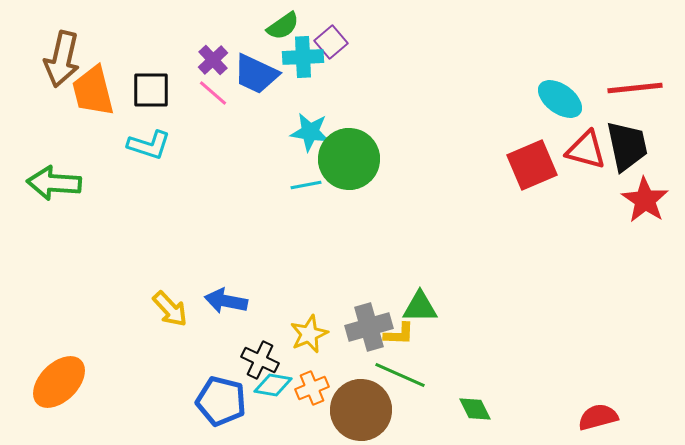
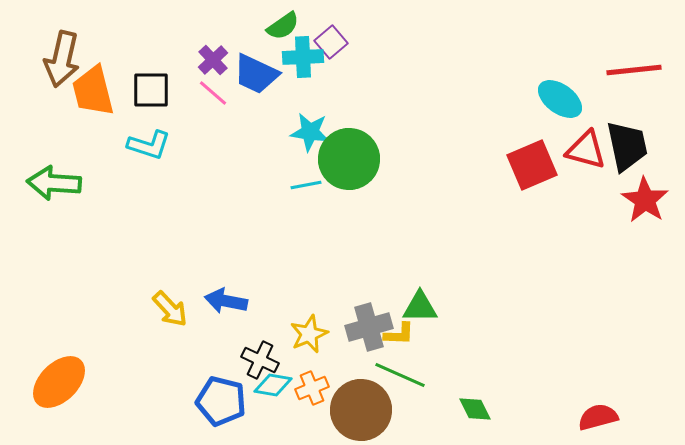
red line: moved 1 px left, 18 px up
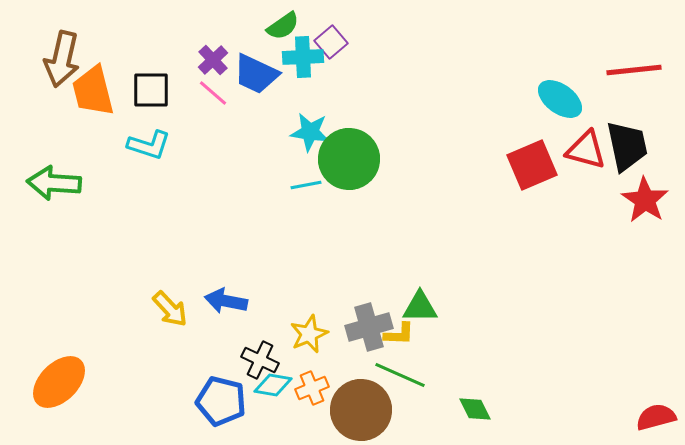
red semicircle: moved 58 px right
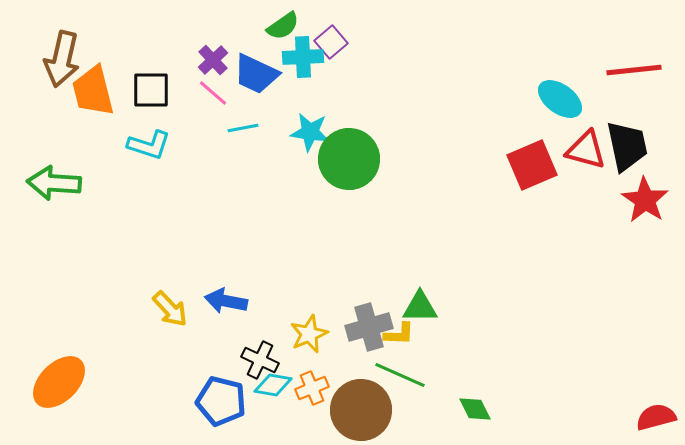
cyan line: moved 63 px left, 57 px up
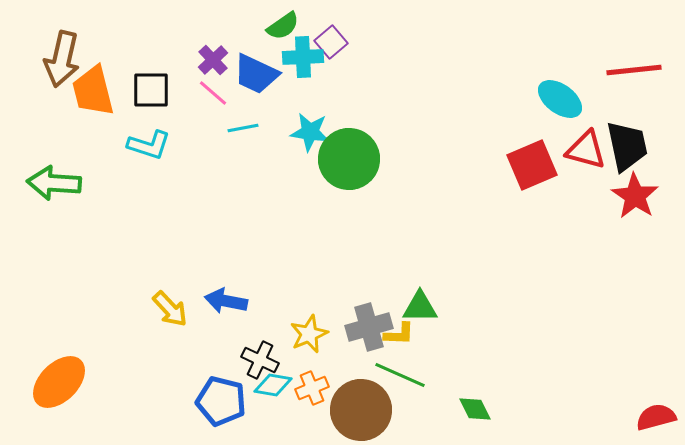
red star: moved 10 px left, 4 px up
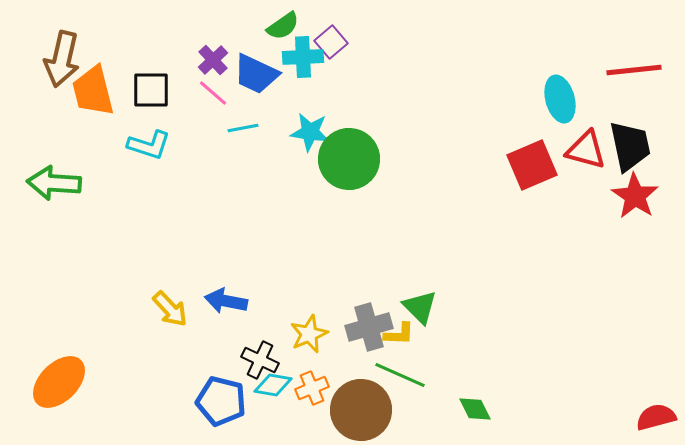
cyan ellipse: rotated 39 degrees clockwise
black trapezoid: moved 3 px right
green triangle: rotated 45 degrees clockwise
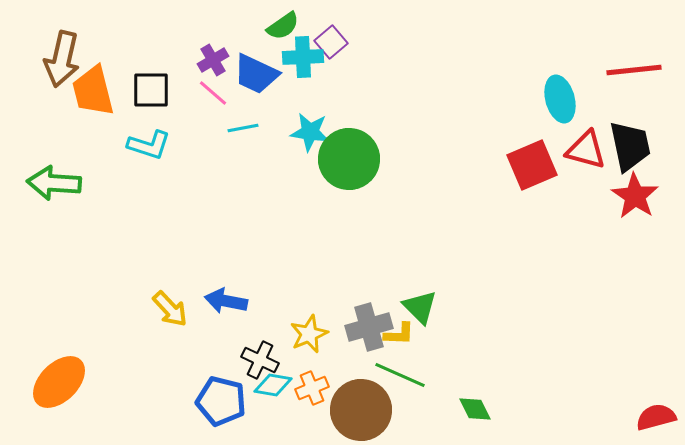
purple cross: rotated 12 degrees clockwise
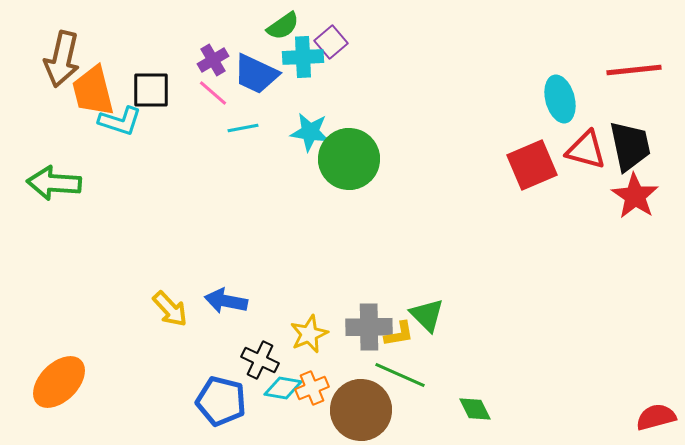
cyan L-shape: moved 29 px left, 24 px up
green triangle: moved 7 px right, 8 px down
gray cross: rotated 15 degrees clockwise
yellow L-shape: rotated 12 degrees counterclockwise
cyan diamond: moved 10 px right, 3 px down
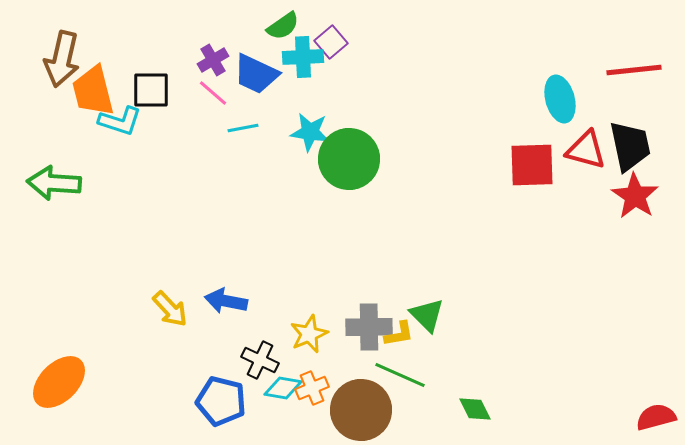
red square: rotated 21 degrees clockwise
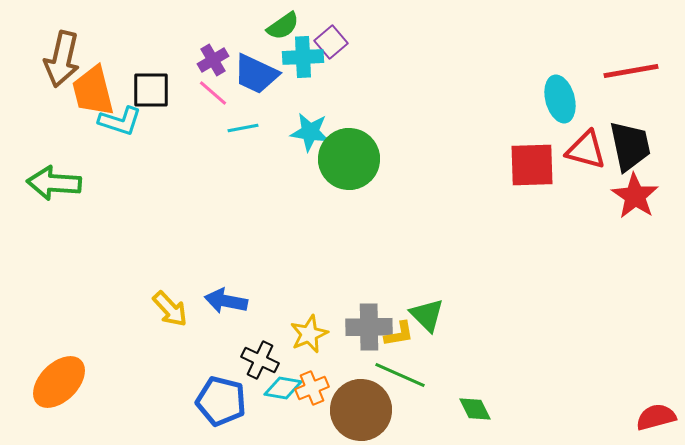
red line: moved 3 px left, 1 px down; rotated 4 degrees counterclockwise
